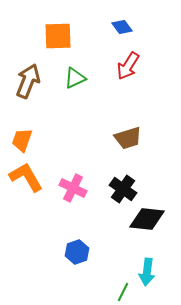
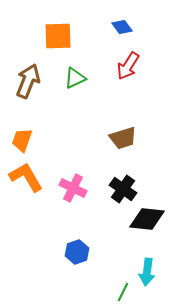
brown trapezoid: moved 5 px left
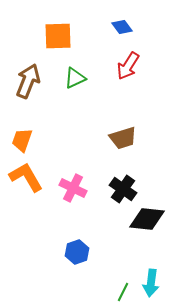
cyan arrow: moved 4 px right, 11 px down
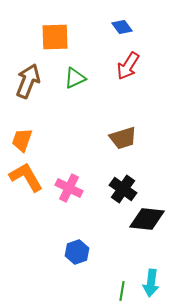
orange square: moved 3 px left, 1 px down
pink cross: moved 4 px left
green line: moved 1 px left, 1 px up; rotated 18 degrees counterclockwise
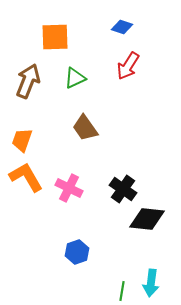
blue diamond: rotated 35 degrees counterclockwise
brown trapezoid: moved 38 px left, 10 px up; rotated 72 degrees clockwise
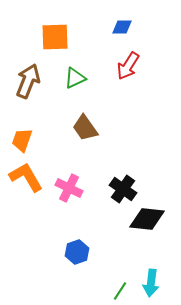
blue diamond: rotated 20 degrees counterclockwise
green line: moved 2 px left; rotated 24 degrees clockwise
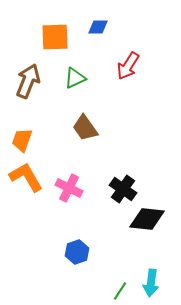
blue diamond: moved 24 px left
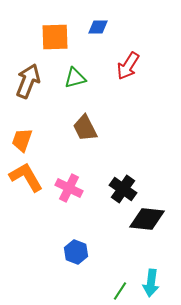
green triangle: rotated 10 degrees clockwise
brown trapezoid: rotated 8 degrees clockwise
blue hexagon: moved 1 px left; rotated 20 degrees counterclockwise
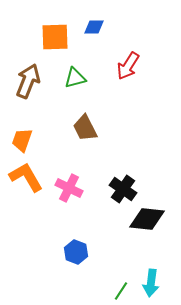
blue diamond: moved 4 px left
green line: moved 1 px right
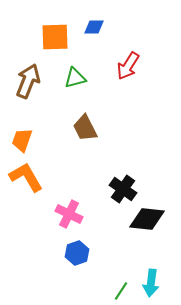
pink cross: moved 26 px down
blue hexagon: moved 1 px right, 1 px down; rotated 20 degrees clockwise
